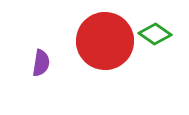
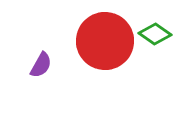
purple semicircle: moved 2 px down; rotated 20 degrees clockwise
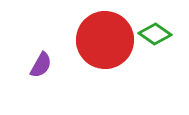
red circle: moved 1 px up
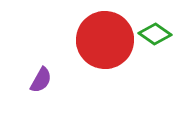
purple semicircle: moved 15 px down
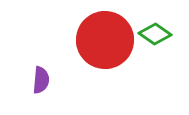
purple semicircle: rotated 24 degrees counterclockwise
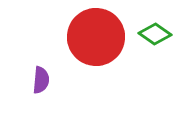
red circle: moved 9 px left, 3 px up
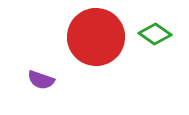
purple semicircle: rotated 104 degrees clockwise
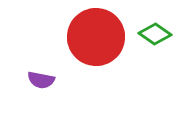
purple semicircle: rotated 8 degrees counterclockwise
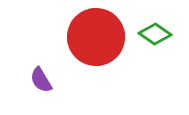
purple semicircle: rotated 48 degrees clockwise
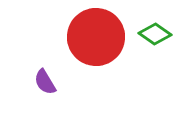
purple semicircle: moved 4 px right, 2 px down
